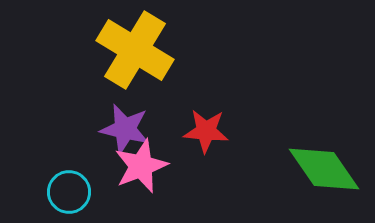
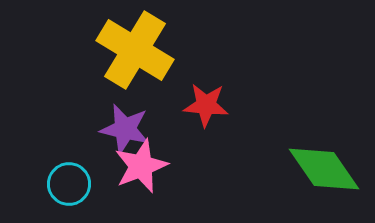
red star: moved 26 px up
cyan circle: moved 8 px up
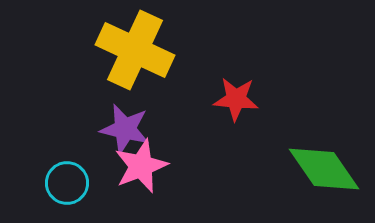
yellow cross: rotated 6 degrees counterclockwise
red star: moved 30 px right, 6 px up
cyan circle: moved 2 px left, 1 px up
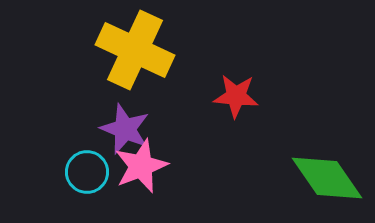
red star: moved 3 px up
purple star: rotated 9 degrees clockwise
green diamond: moved 3 px right, 9 px down
cyan circle: moved 20 px right, 11 px up
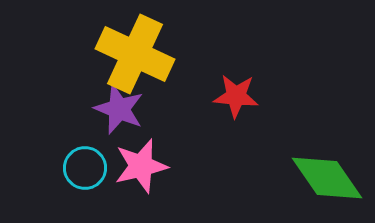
yellow cross: moved 4 px down
purple star: moved 6 px left, 20 px up
pink star: rotated 8 degrees clockwise
cyan circle: moved 2 px left, 4 px up
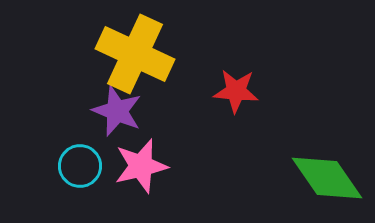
red star: moved 5 px up
purple star: moved 2 px left, 2 px down
cyan circle: moved 5 px left, 2 px up
